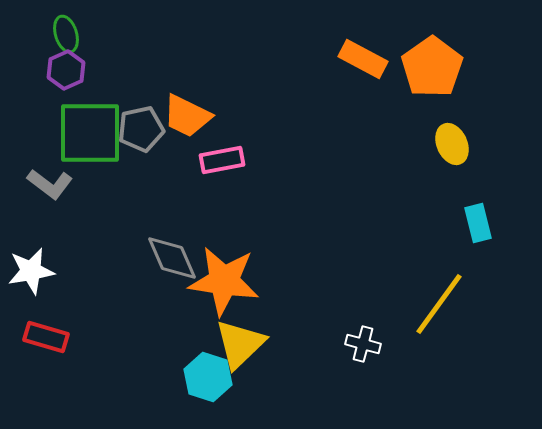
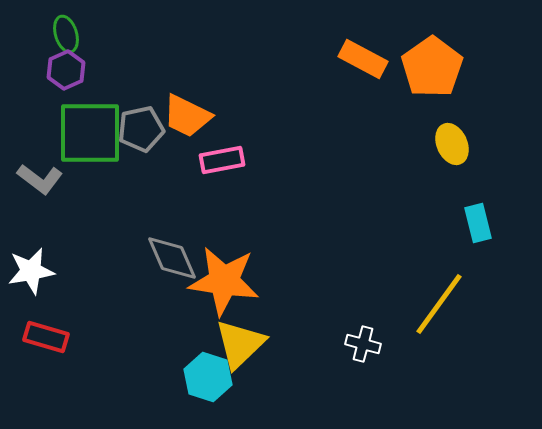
gray L-shape: moved 10 px left, 5 px up
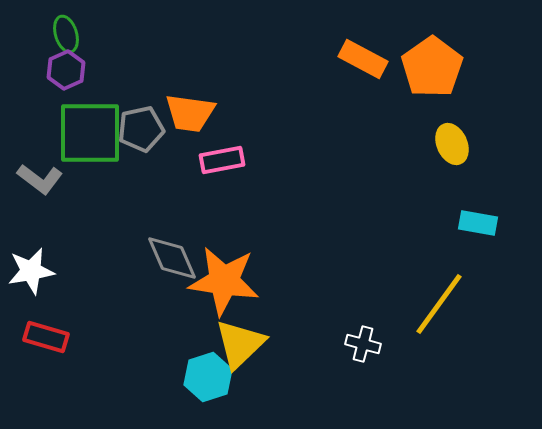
orange trapezoid: moved 3 px right, 3 px up; rotated 18 degrees counterclockwise
cyan rectangle: rotated 66 degrees counterclockwise
cyan hexagon: rotated 24 degrees clockwise
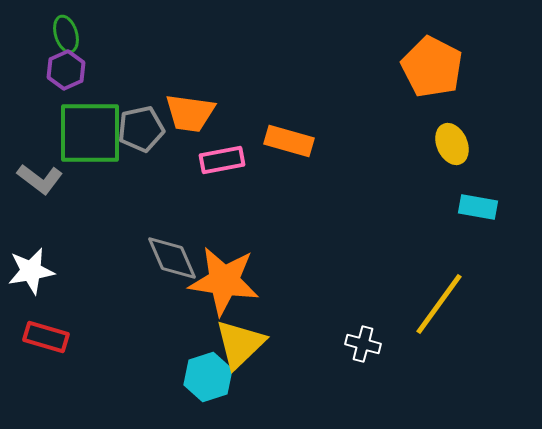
orange rectangle: moved 74 px left, 82 px down; rotated 12 degrees counterclockwise
orange pentagon: rotated 10 degrees counterclockwise
cyan rectangle: moved 16 px up
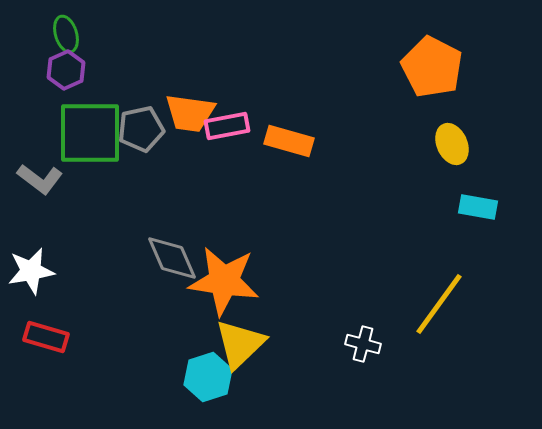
pink rectangle: moved 5 px right, 34 px up
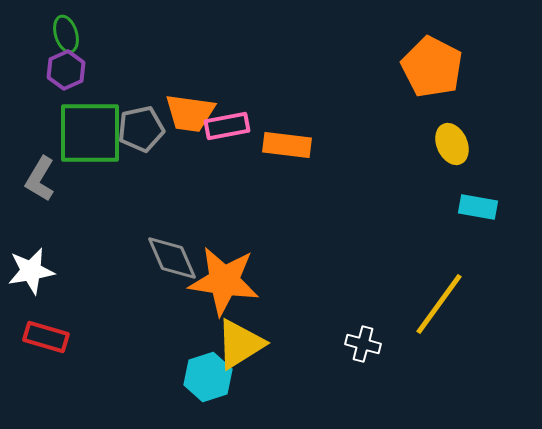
orange rectangle: moved 2 px left, 4 px down; rotated 9 degrees counterclockwise
gray L-shape: rotated 84 degrees clockwise
yellow triangle: rotated 12 degrees clockwise
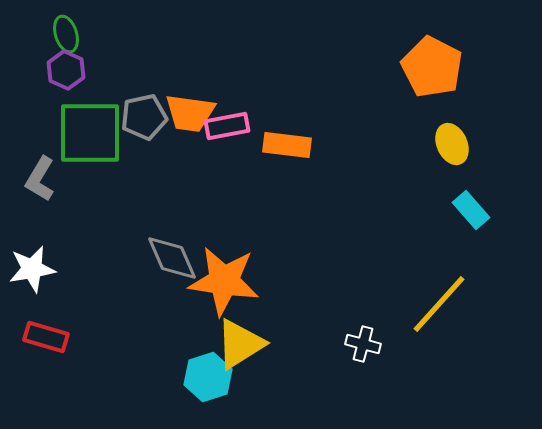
purple hexagon: rotated 12 degrees counterclockwise
gray pentagon: moved 3 px right, 12 px up
cyan rectangle: moved 7 px left, 3 px down; rotated 39 degrees clockwise
white star: moved 1 px right, 2 px up
yellow line: rotated 6 degrees clockwise
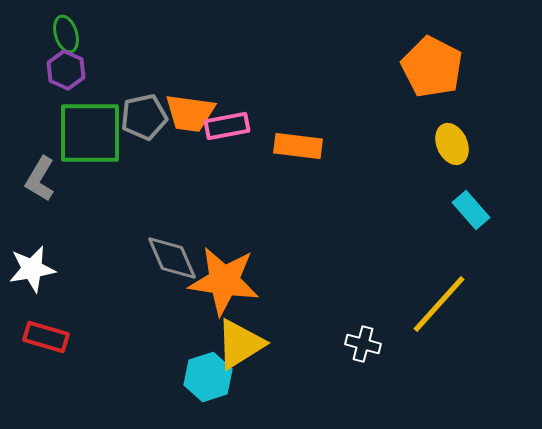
orange rectangle: moved 11 px right, 1 px down
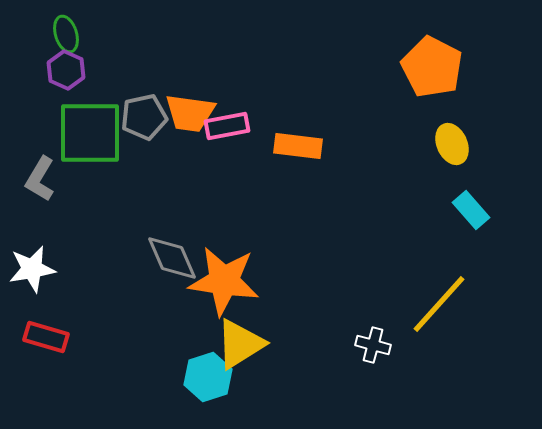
white cross: moved 10 px right, 1 px down
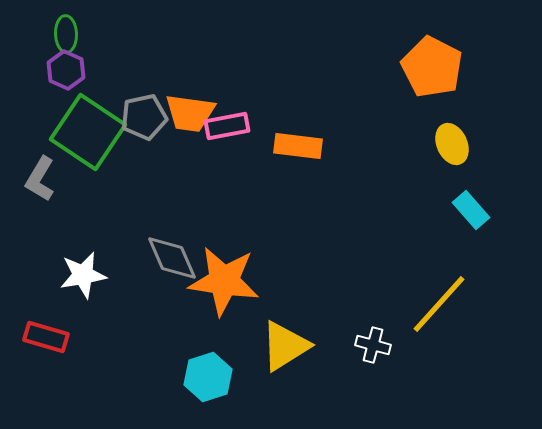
green ellipse: rotated 15 degrees clockwise
green square: moved 2 px left, 1 px up; rotated 34 degrees clockwise
white star: moved 51 px right, 6 px down
yellow triangle: moved 45 px right, 2 px down
